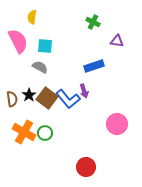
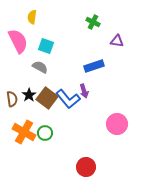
cyan square: moved 1 px right; rotated 14 degrees clockwise
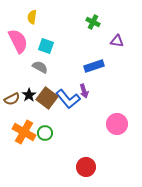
brown semicircle: rotated 70 degrees clockwise
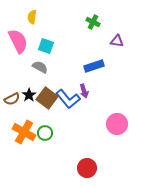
red circle: moved 1 px right, 1 px down
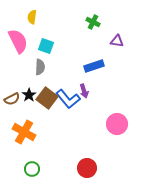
gray semicircle: rotated 63 degrees clockwise
green circle: moved 13 px left, 36 px down
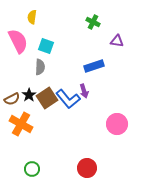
brown square: rotated 20 degrees clockwise
orange cross: moved 3 px left, 8 px up
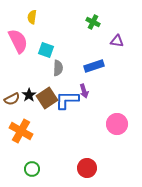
cyan square: moved 4 px down
gray semicircle: moved 18 px right, 1 px down
blue L-shape: moved 1 px left, 1 px down; rotated 130 degrees clockwise
orange cross: moved 7 px down
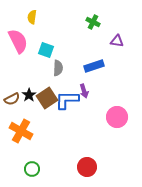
pink circle: moved 7 px up
red circle: moved 1 px up
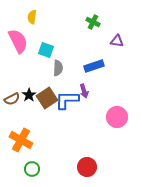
orange cross: moved 9 px down
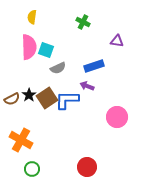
green cross: moved 10 px left
pink semicircle: moved 11 px right, 6 px down; rotated 25 degrees clockwise
gray semicircle: rotated 63 degrees clockwise
purple arrow: moved 3 px right, 5 px up; rotated 128 degrees clockwise
